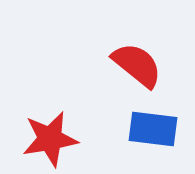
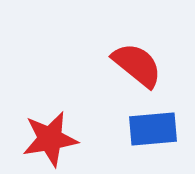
blue rectangle: rotated 12 degrees counterclockwise
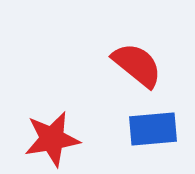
red star: moved 2 px right
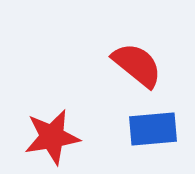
red star: moved 2 px up
